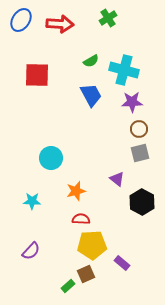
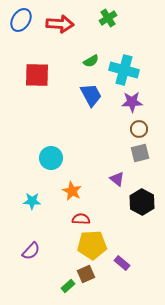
orange star: moved 4 px left; rotated 30 degrees counterclockwise
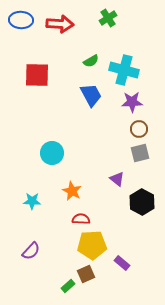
blue ellipse: rotated 60 degrees clockwise
cyan circle: moved 1 px right, 5 px up
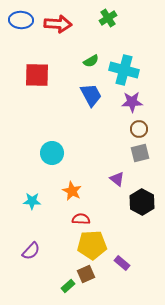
red arrow: moved 2 px left
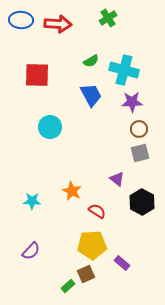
cyan circle: moved 2 px left, 26 px up
red semicircle: moved 16 px right, 8 px up; rotated 30 degrees clockwise
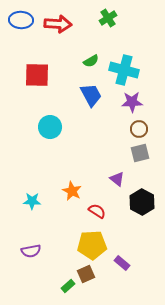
purple semicircle: rotated 36 degrees clockwise
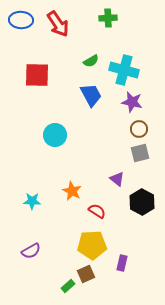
green cross: rotated 30 degrees clockwise
red arrow: rotated 52 degrees clockwise
purple star: rotated 15 degrees clockwise
cyan circle: moved 5 px right, 8 px down
purple semicircle: rotated 18 degrees counterclockwise
purple rectangle: rotated 63 degrees clockwise
